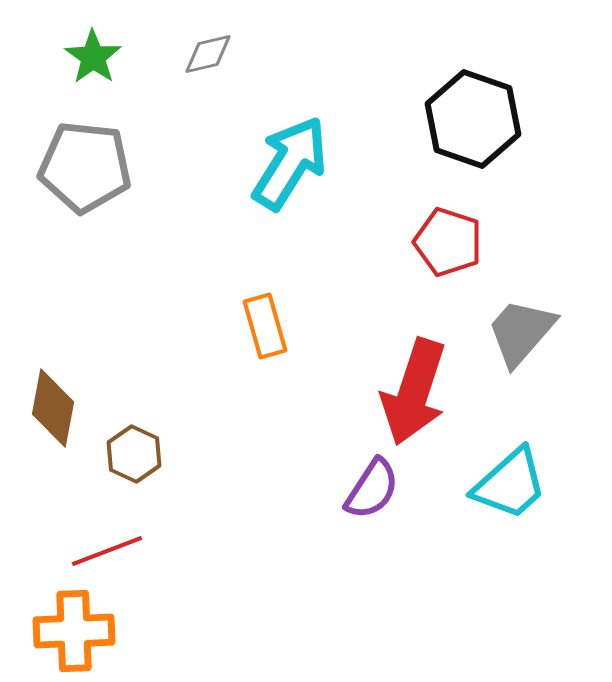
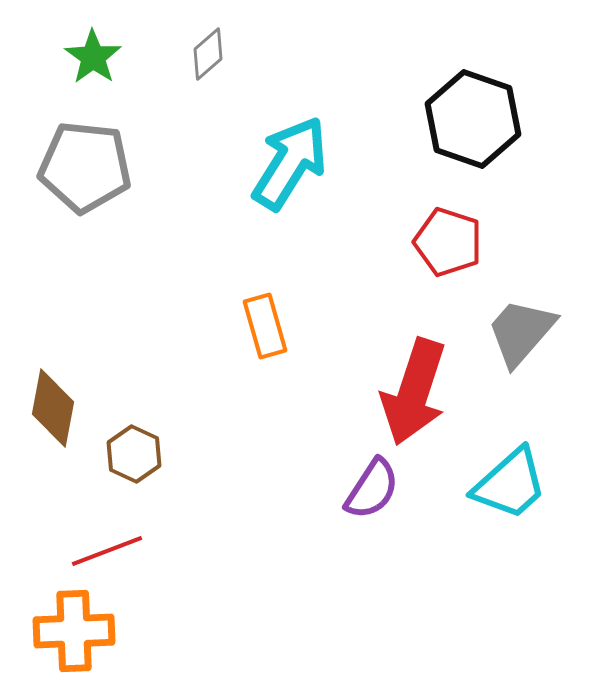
gray diamond: rotated 28 degrees counterclockwise
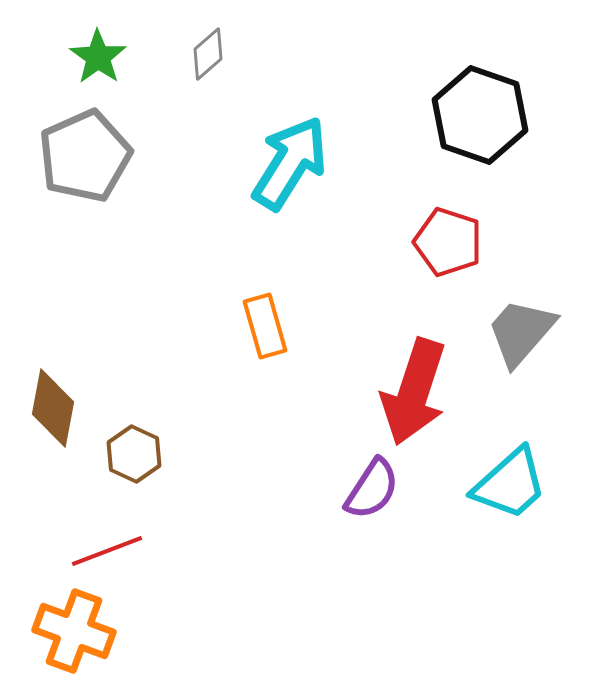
green star: moved 5 px right
black hexagon: moved 7 px right, 4 px up
gray pentagon: moved 11 px up; rotated 30 degrees counterclockwise
orange cross: rotated 22 degrees clockwise
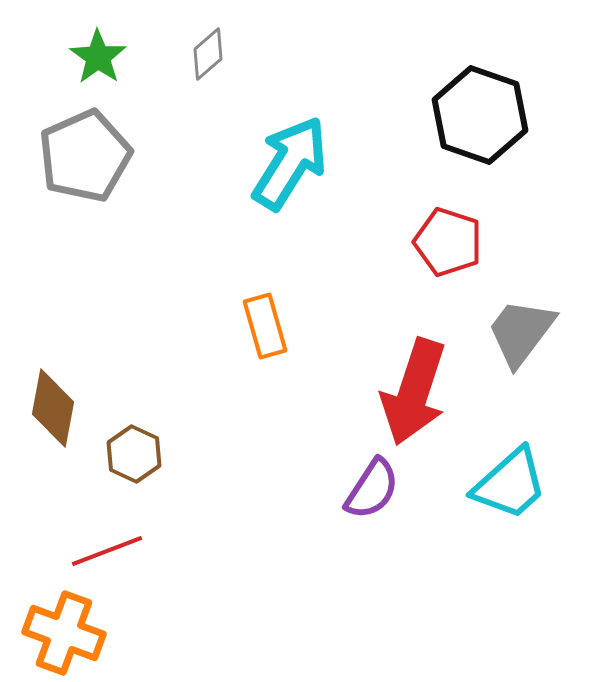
gray trapezoid: rotated 4 degrees counterclockwise
orange cross: moved 10 px left, 2 px down
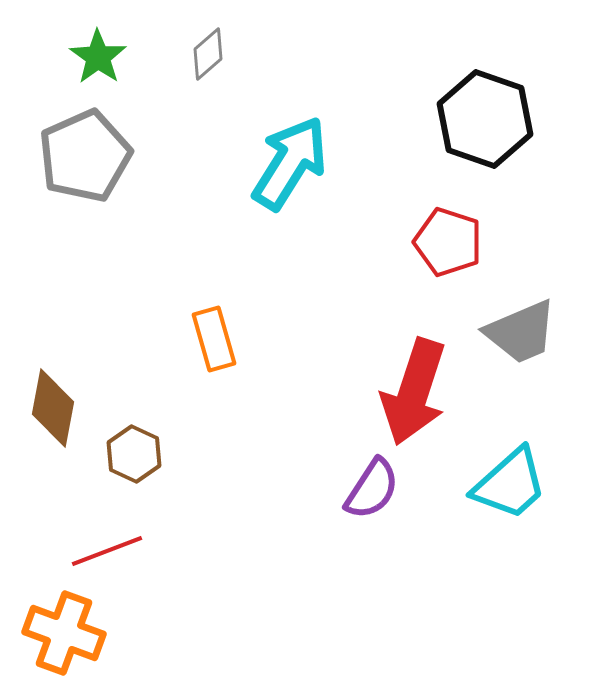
black hexagon: moved 5 px right, 4 px down
orange rectangle: moved 51 px left, 13 px down
gray trapezoid: rotated 150 degrees counterclockwise
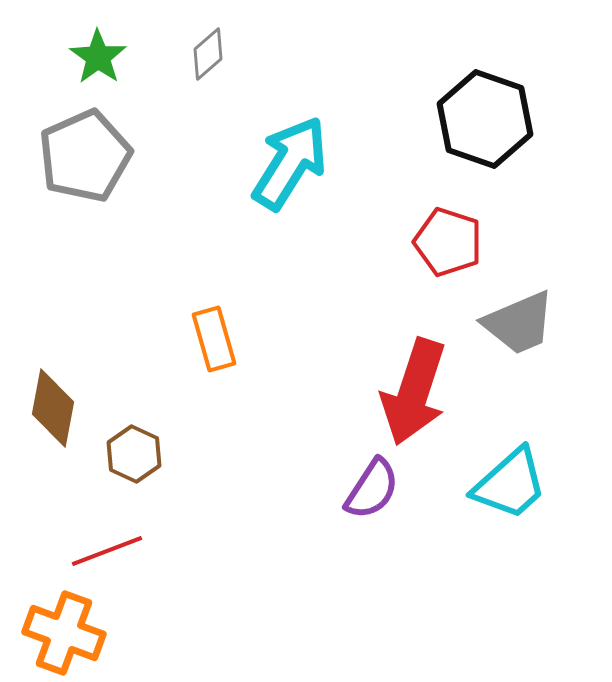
gray trapezoid: moved 2 px left, 9 px up
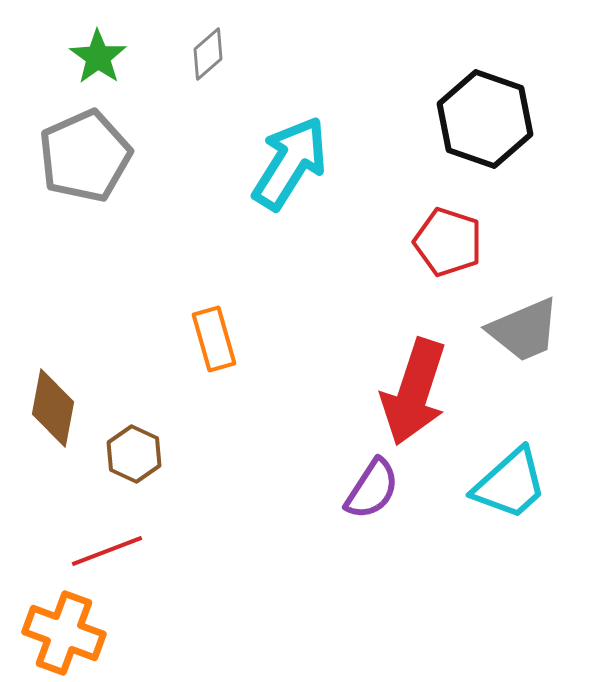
gray trapezoid: moved 5 px right, 7 px down
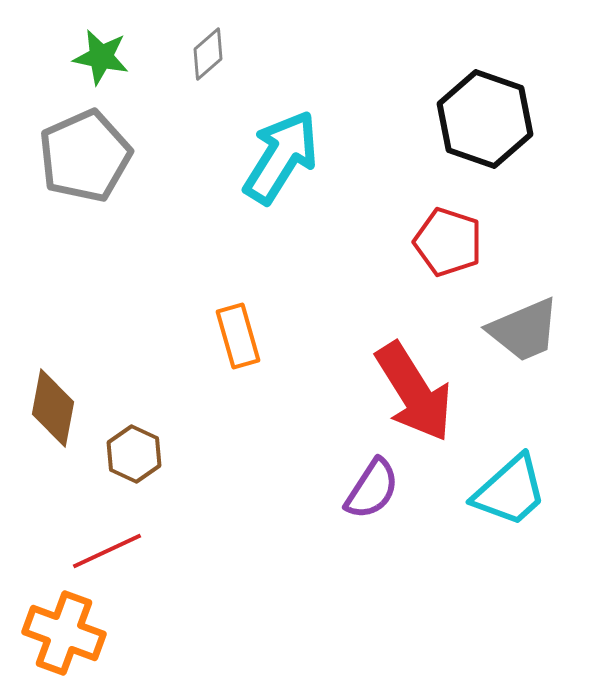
green star: moved 3 px right; rotated 24 degrees counterclockwise
cyan arrow: moved 9 px left, 6 px up
orange rectangle: moved 24 px right, 3 px up
red arrow: rotated 50 degrees counterclockwise
cyan trapezoid: moved 7 px down
red line: rotated 4 degrees counterclockwise
